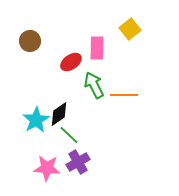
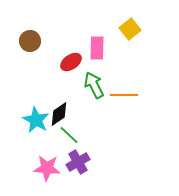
cyan star: rotated 12 degrees counterclockwise
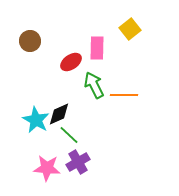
black diamond: rotated 10 degrees clockwise
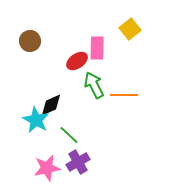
red ellipse: moved 6 px right, 1 px up
black diamond: moved 8 px left, 9 px up
pink star: rotated 16 degrees counterclockwise
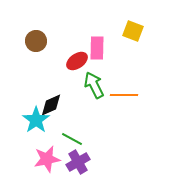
yellow square: moved 3 px right, 2 px down; rotated 30 degrees counterclockwise
brown circle: moved 6 px right
cyan star: rotated 8 degrees clockwise
green line: moved 3 px right, 4 px down; rotated 15 degrees counterclockwise
pink star: moved 9 px up
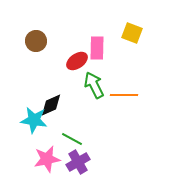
yellow square: moved 1 px left, 2 px down
cyan star: moved 2 px left; rotated 28 degrees counterclockwise
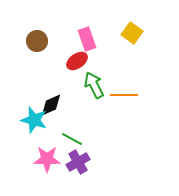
yellow square: rotated 15 degrees clockwise
brown circle: moved 1 px right
pink rectangle: moved 10 px left, 9 px up; rotated 20 degrees counterclockwise
cyan star: rotated 8 degrees clockwise
pink star: rotated 12 degrees clockwise
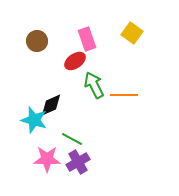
red ellipse: moved 2 px left
